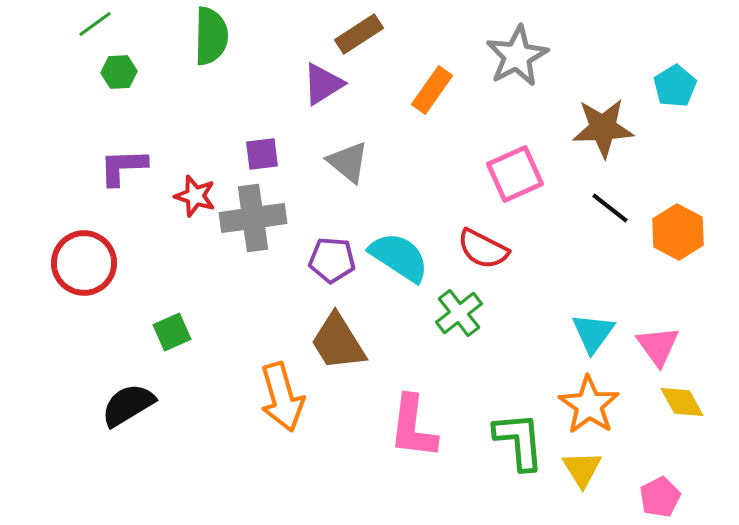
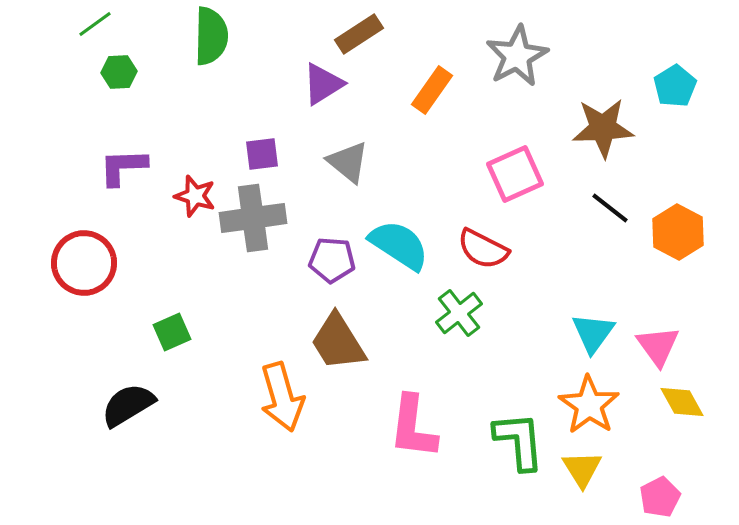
cyan semicircle: moved 12 px up
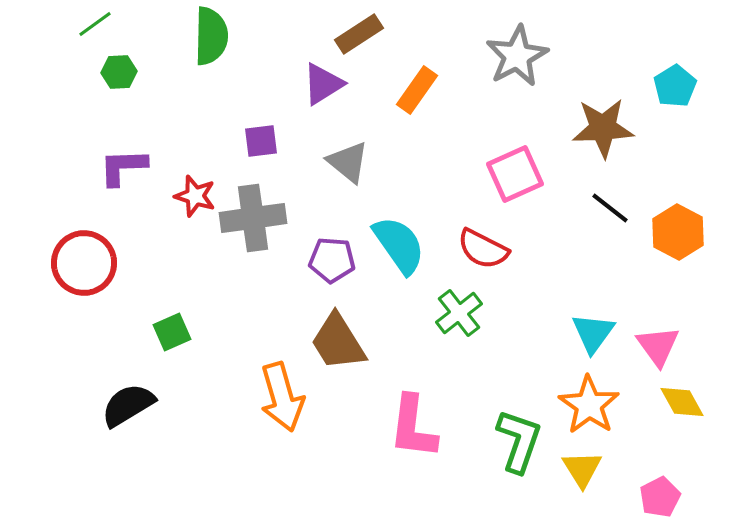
orange rectangle: moved 15 px left
purple square: moved 1 px left, 13 px up
cyan semicircle: rotated 22 degrees clockwise
green L-shape: rotated 24 degrees clockwise
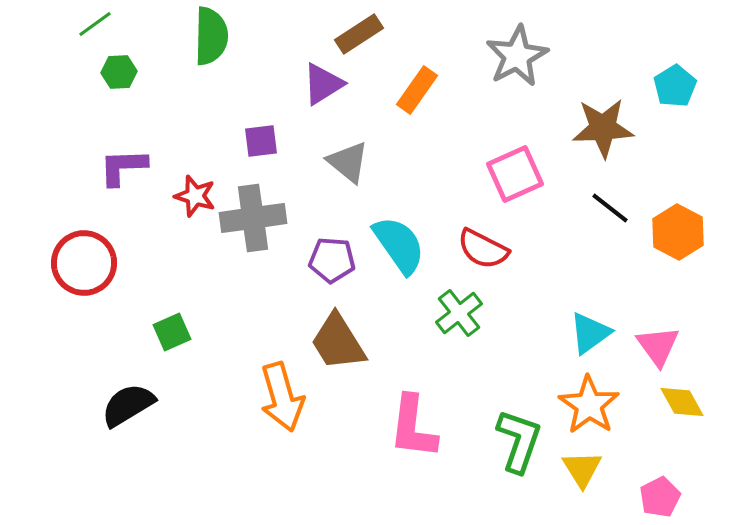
cyan triangle: moved 3 px left; rotated 18 degrees clockwise
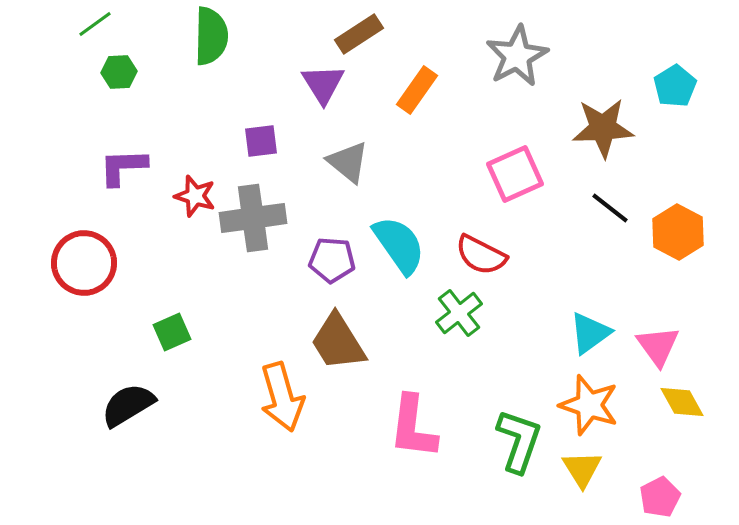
purple triangle: rotated 30 degrees counterclockwise
red semicircle: moved 2 px left, 6 px down
orange star: rotated 16 degrees counterclockwise
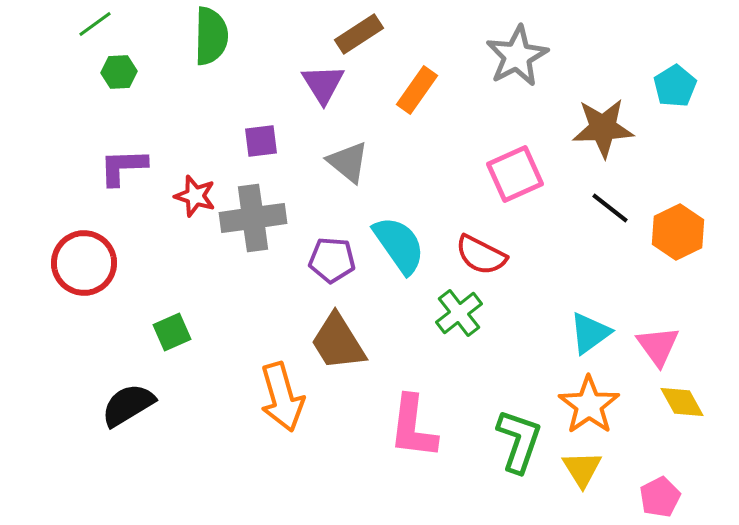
orange hexagon: rotated 6 degrees clockwise
orange star: rotated 18 degrees clockwise
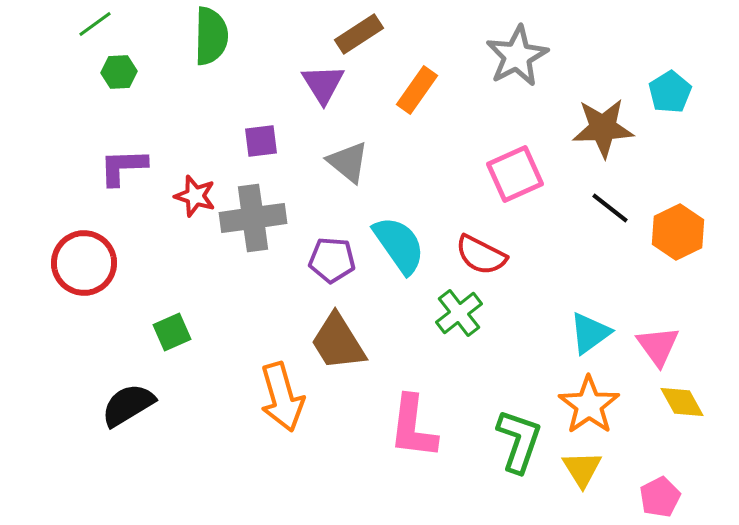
cyan pentagon: moved 5 px left, 6 px down
